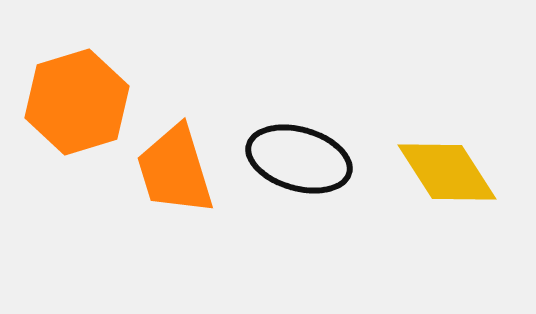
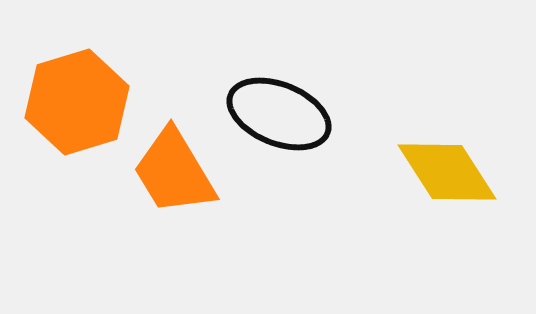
black ellipse: moved 20 px left, 45 px up; rotated 6 degrees clockwise
orange trapezoid: moved 1 px left, 2 px down; rotated 14 degrees counterclockwise
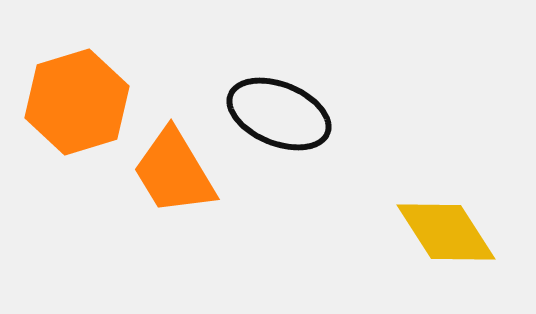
yellow diamond: moved 1 px left, 60 px down
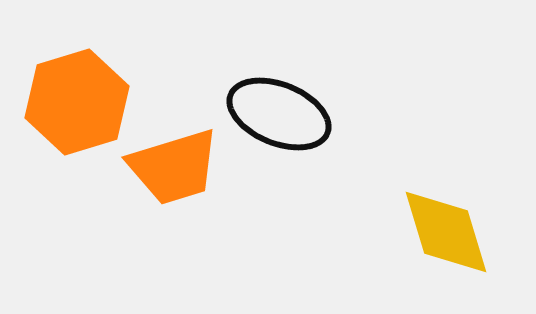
orange trapezoid: moved 5 px up; rotated 76 degrees counterclockwise
yellow diamond: rotated 16 degrees clockwise
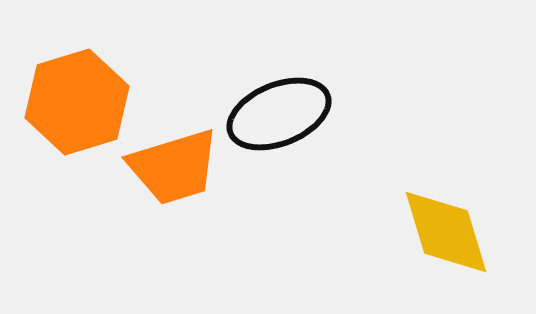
black ellipse: rotated 44 degrees counterclockwise
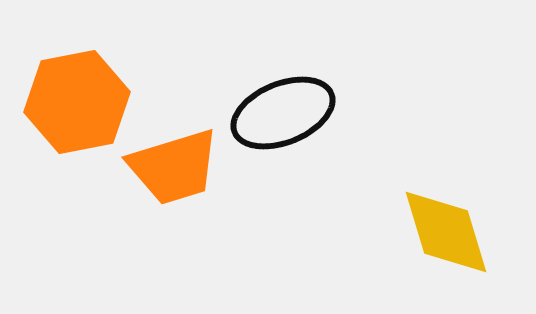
orange hexagon: rotated 6 degrees clockwise
black ellipse: moved 4 px right, 1 px up
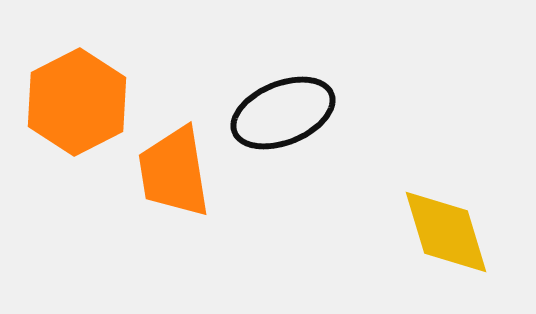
orange hexagon: rotated 16 degrees counterclockwise
orange trapezoid: moved 5 px down; rotated 98 degrees clockwise
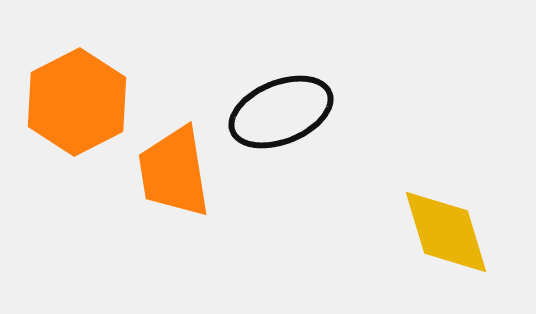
black ellipse: moved 2 px left, 1 px up
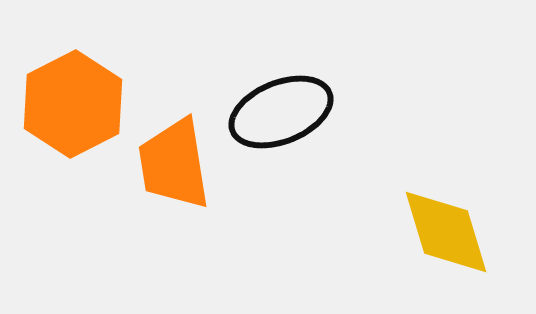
orange hexagon: moved 4 px left, 2 px down
orange trapezoid: moved 8 px up
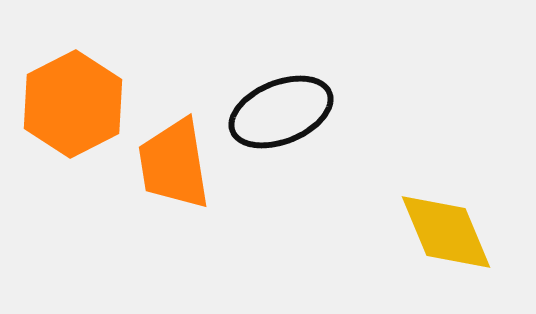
yellow diamond: rotated 6 degrees counterclockwise
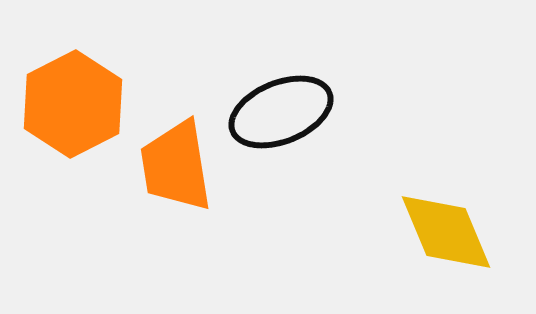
orange trapezoid: moved 2 px right, 2 px down
